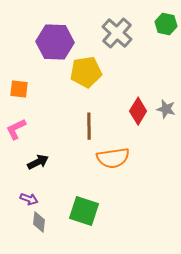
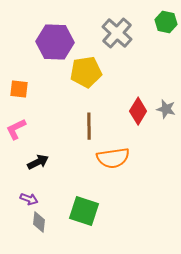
green hexagon: moved 2 px up
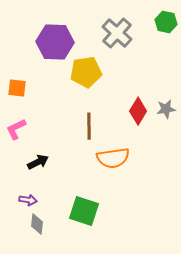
orange square: moved 2 px left, 1 px up
gray star: rotated 24 degrees counterclockwise
purple arrow: moved 1 px left, 1 px down; rotated 12 degrees counterclockwise
gray diamond: moved 2 px left, 2 px down
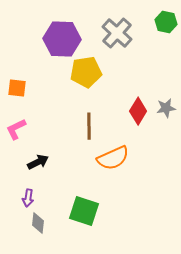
purple hexagon: moved 7 px right, 3 px up
gray star: moved 1 px up
orange semicircle: rotated 16 degrees counterclockwise
purple arrow: moved 2 px up; rotated 90 degrees clockwise
gray diamond: moved 1 px right, 1 px up
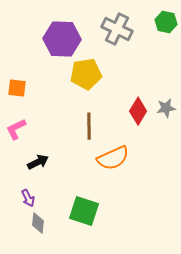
gray cross: moved 4 px up; rotated 16 degrees counterclockwise
yellow pentagon: moved 2 px down
purple arrow: rotated 36 degrees counterclockwise
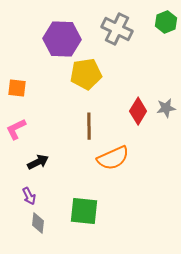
green hexagon: rotated 25 degrees clockwise
purple arrow: moved 1 px right, 2 px up
green square: rotated 12 degrees counterclockwise
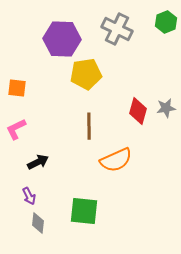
red diamond: rotated 16 degrees counterclockwise
orange semicircle: moved 3 px right, 2 px down
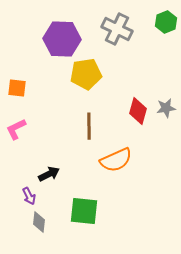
black arrow: moved 11 px right, 12 px down
gray diamond: moved 1 px right, 1 px up
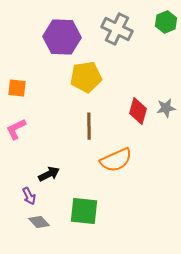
purple hexagon: moved 2 px up
yellow pentagon: moved 3 px down
gray diamond: rotated 50 degrees counterclockwise
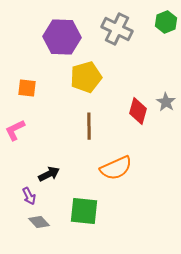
yellow pentagon: rotated 8 degrees counterclockwise
orange square: moved 10 px right
gray star: moved 6 px up; rotated 30 degrees counterclockwise
pink L-shape: moved 1 px left, 1 px down
orange semicircle: moved 8 px down
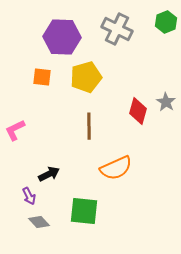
orange square: moved 15 px right, 11 px up
